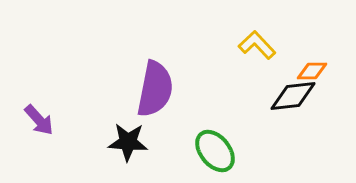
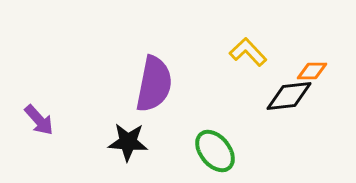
yellow L-shape: moved 9 px left, 7 px down
purple semicircle: moved 1 px left, 5 px up
black diamond: moved 4 px left
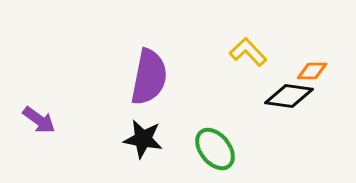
purple semicircle: moved 5 px left, 7 px up
black diamond: rotated 15 degrees clockwise
purple arrow: rotated 12 degrees counterclockwise
black star: moved 15 px right, 3 px up; rotated 6 degrees clockwise
green ellipse: moved 2 px up
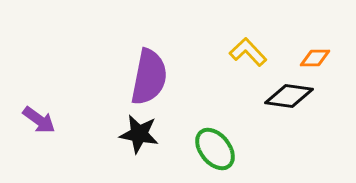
orange diamond: moved 3 px right, 13 px up
black star: moved 4 px left, 5 px up
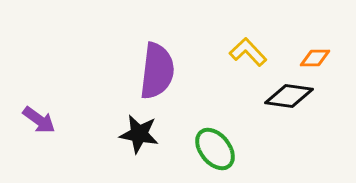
purple semicircle: moved 8 px right, 6 px up; rotated 4 degrees counterclockwise
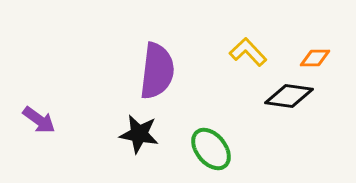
green ellipse: moved 4 px left
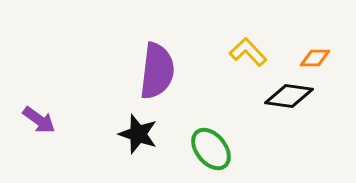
black star: moved 1 px left; rotated 9 degrees clockwise
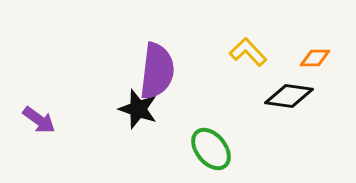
black star: moved 25 px up
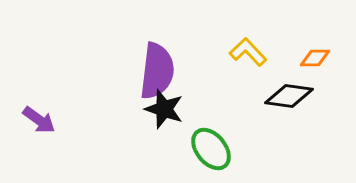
black star: moved 26 px right
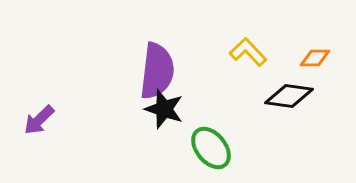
purple arrow: rotated 100 degrees clockwise
green ellipse: moved 1 px up
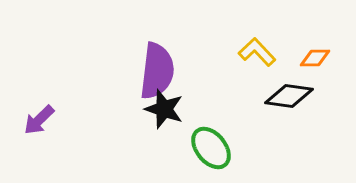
yellow L-shape: moved 9 px right
